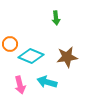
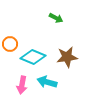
green arrow: rotated 56 degrees counterclockwise
cyan diamond: moved 2 px right, 1 px down
pink arrow: moved 2 px right; rotated 24 degrees clockwise
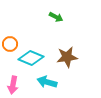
green arrow: moved 1 px up
cyan diamond: moved 2 px left, 1 px down
pink arrow: moved 9 px left
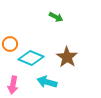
brown star: rotated 30 degrees counterclockwise
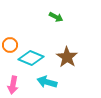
orange circle: moved 1 px down
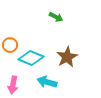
brown star: rotated 10 degrees clockwise
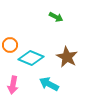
brown star: rotated 15 degrees counterclockwise
cyan arrow: moved 2 px right, 2 px down; rotated 12 degrees clockwise
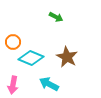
orange circle: moved 3 px right, 3 px up
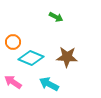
brown star: rotated 25 degrees counterclockwise
pink arrow: moved 3 px up; rotated 114 degrees clockwise
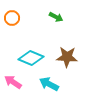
orange circle: moved 1 px left, 24 px up
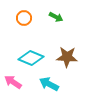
orange circle: moved 12 px right
